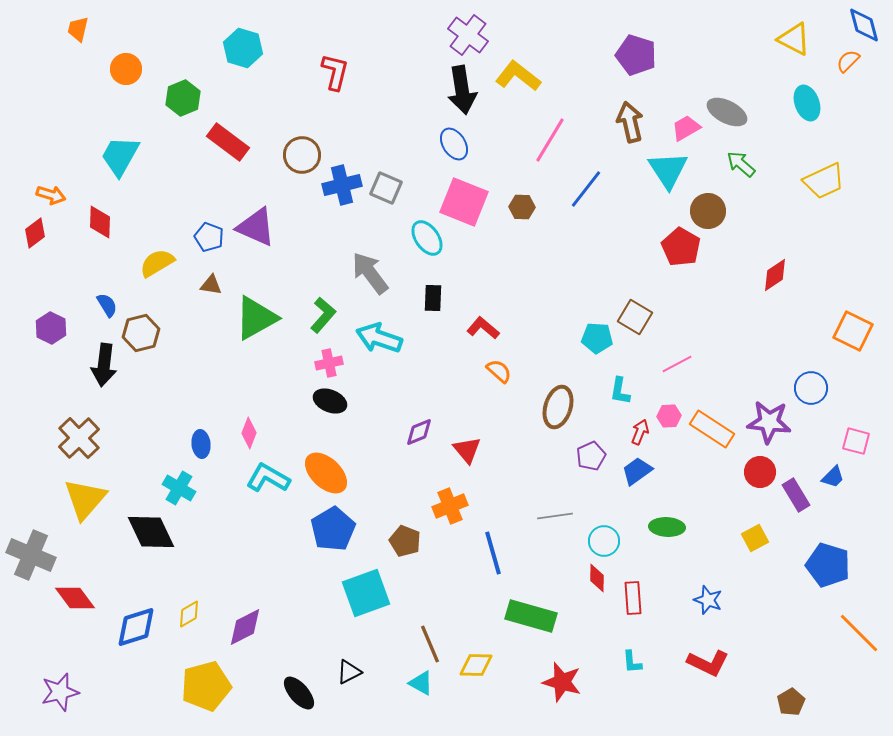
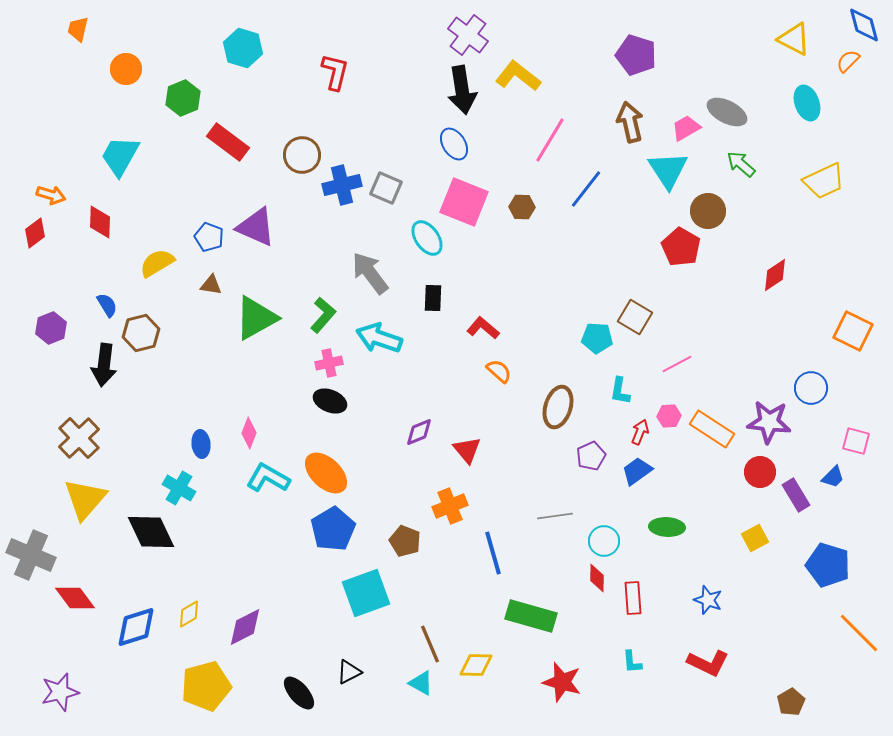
purple hexagon at (51, 328): rotated 12 degrees clockwise
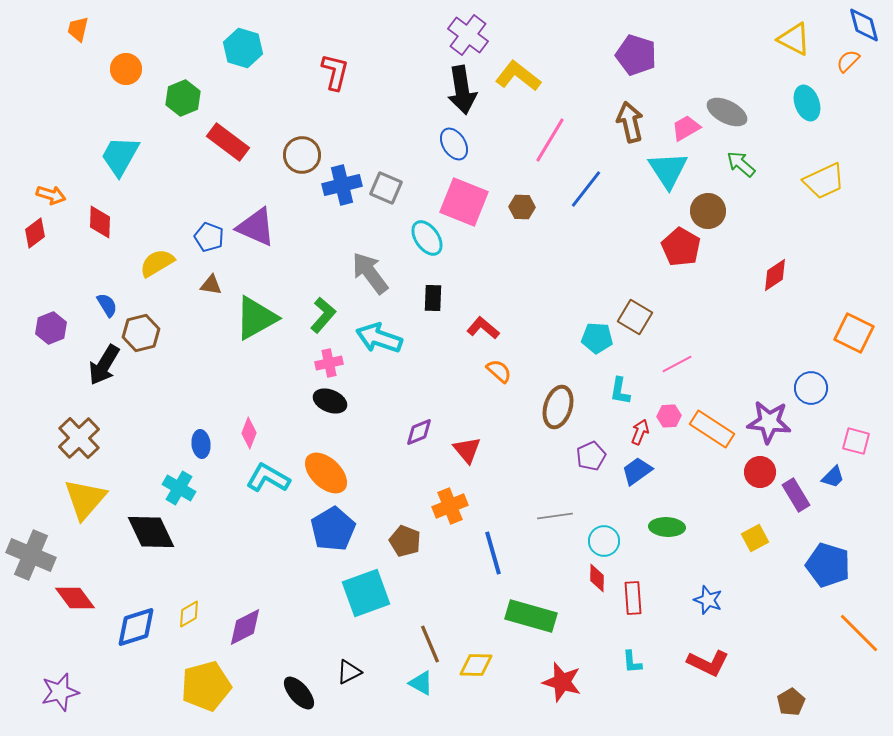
orange square at (853, 331): moved 1 px right, 2 px down
black arrow at (104, 365): rotated 24 degrees clockwise
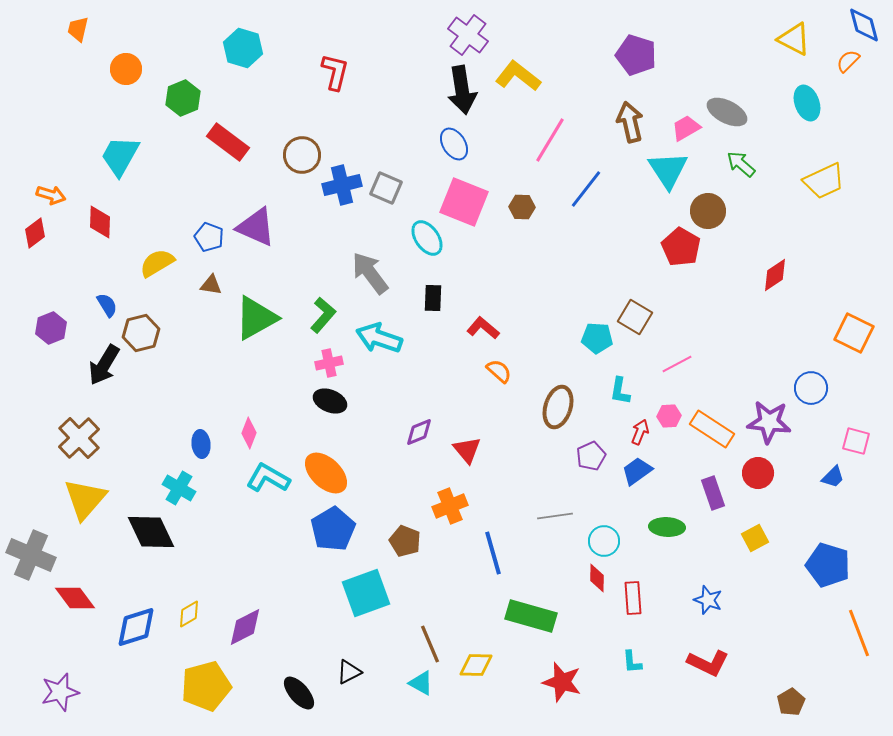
red circle at (760, 472): moved 2 px left, 1 px down
purple rectangle at (796, 495): moved 83 px left, 2 px up; rotated 12 degrees clockwise
orange line at (859, 633): rotated 24 degrees clockwise
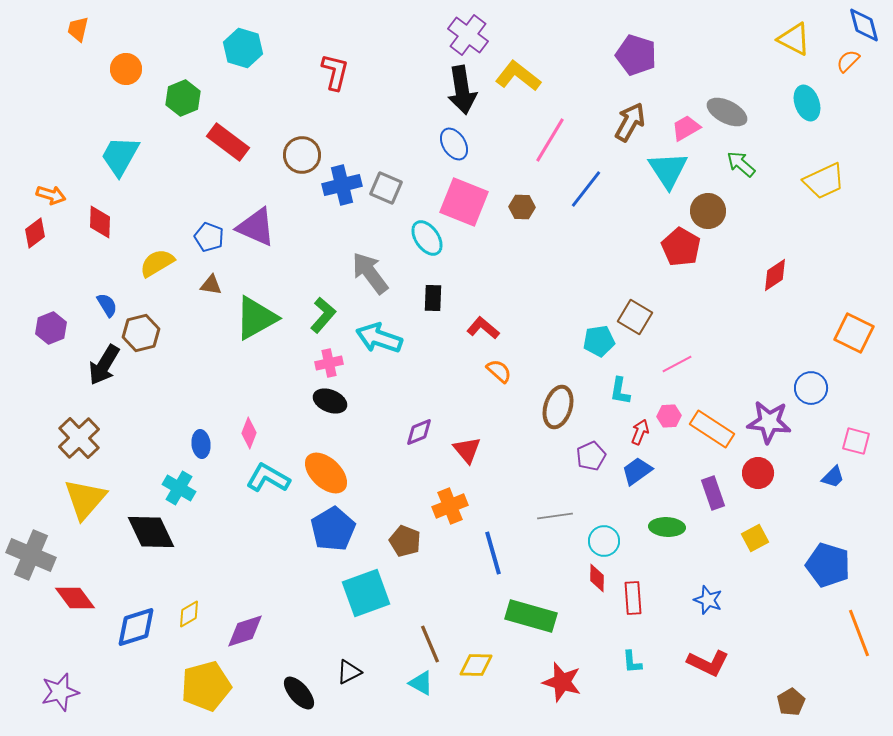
brown arrow at (630, 122): rotated 42 degrees clockwise
cyan pentagon at (597, 338): moved 2 px right, 3 px down; rotated 12 degrees counterclockwise
purple diamond at (245, 627): moved 4 px down; rotated 9 degrees clockwise
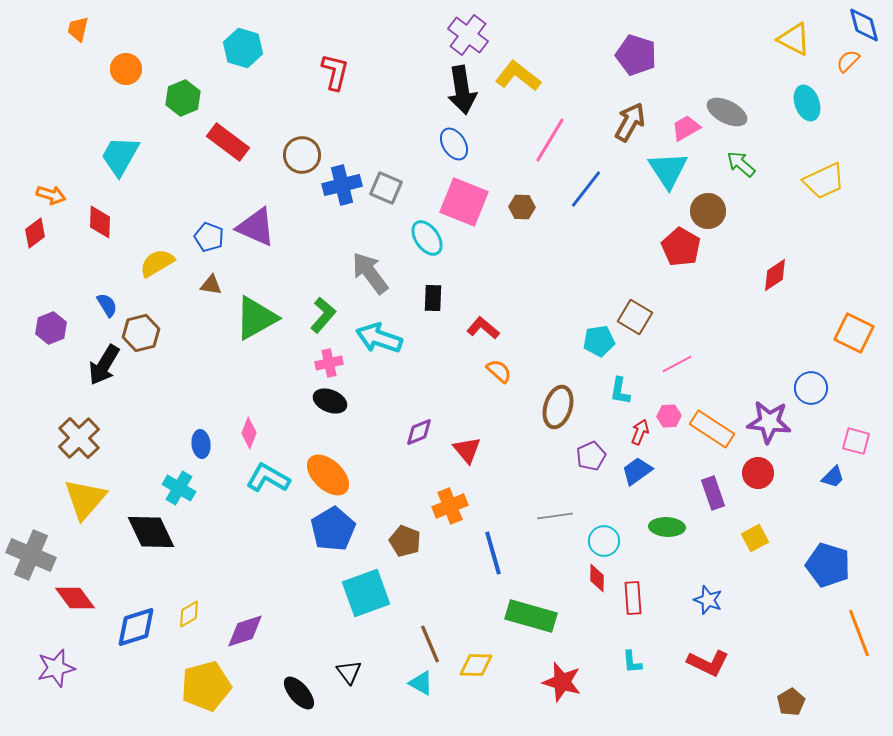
orange ellipse at (326, 473): moved 2 px right, 2 px down
black triangle at (349, 672): rotated 40 degrees counterclockwise
purple star at (60, 692): moved 4 px left, 24 px up
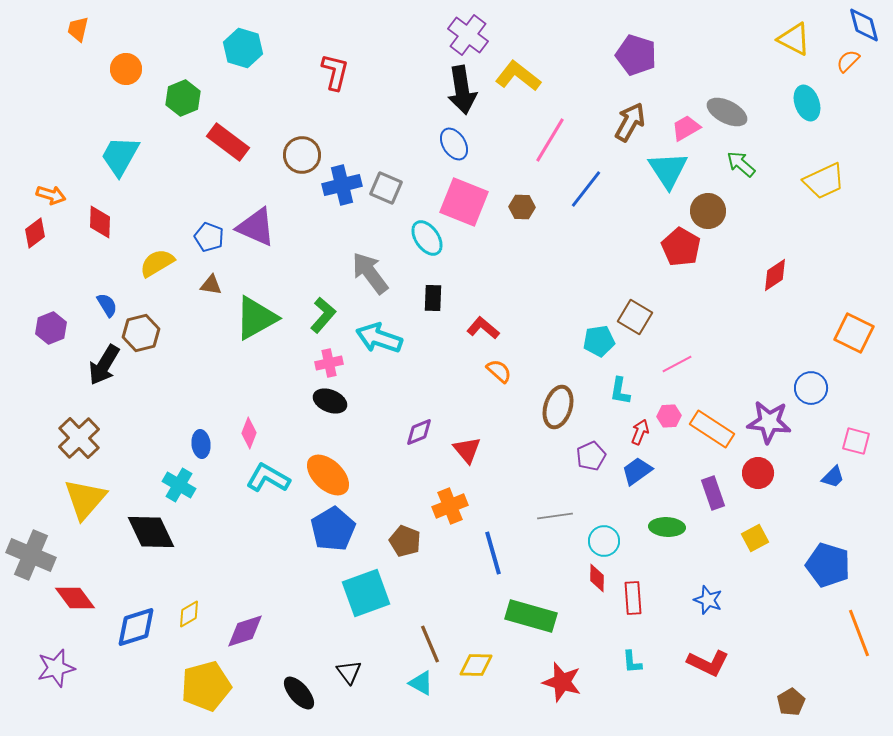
cyan cross at (179, 488): moved 3 px up
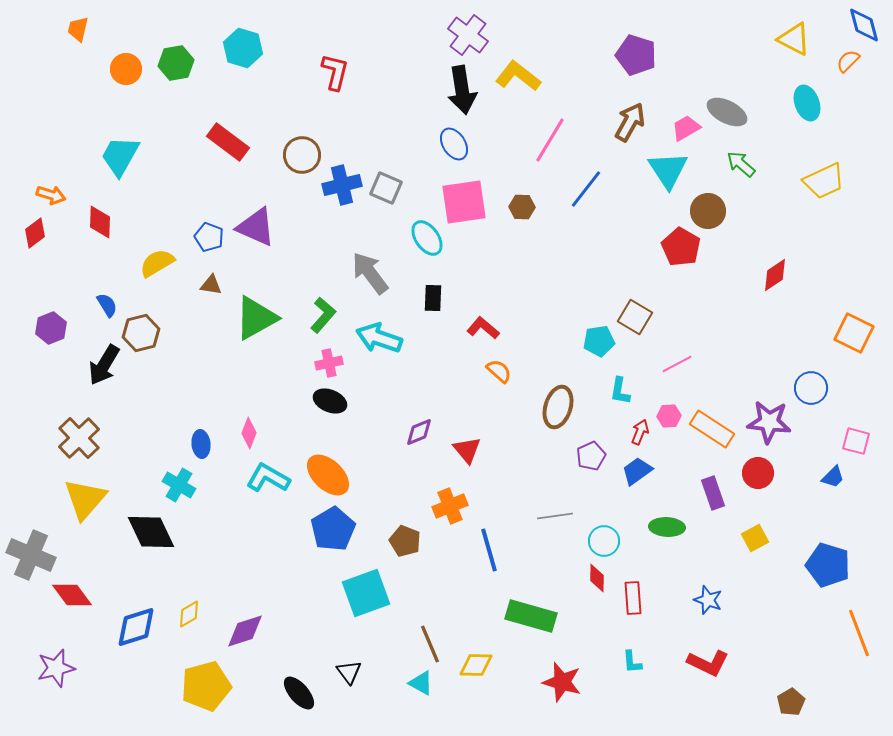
green hexagon at (183, 98): moved 7 px left, 35 px up; rotated 12 degrees clockwise
pink square at (464, 202): rotated 30 degrees counterclockwise
blue line at (493, 553): moved 4 px left, 3 px up
red diamond at (75, 598): moved 3 px left, 3 px up
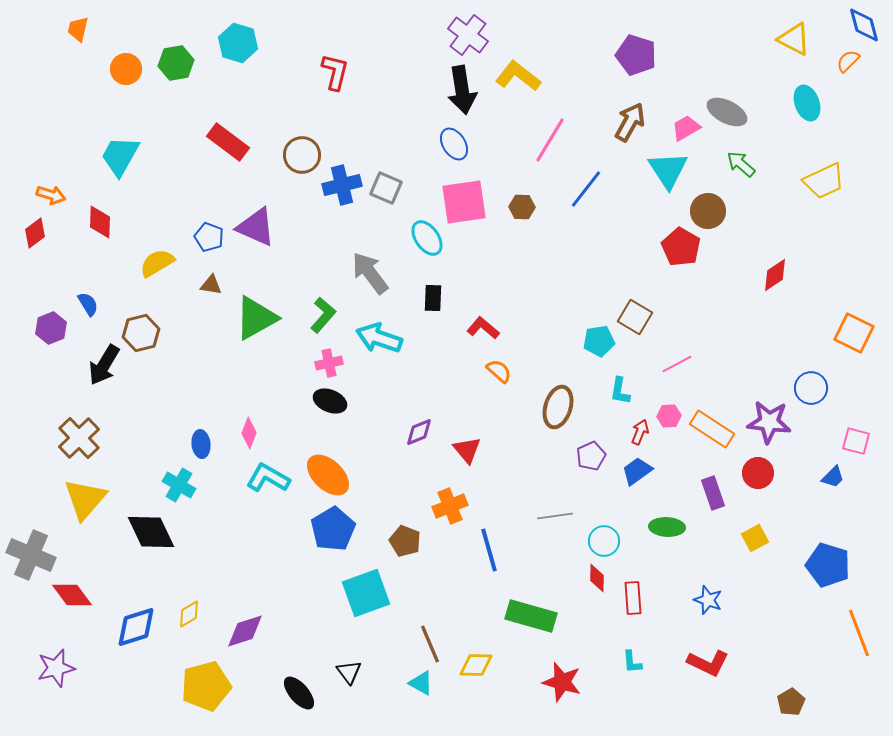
cyan hexagon at (243, 48): moved 5 px left, 5 px up
blue semicircle at (107, 305): moved 19 px left, 1 px up
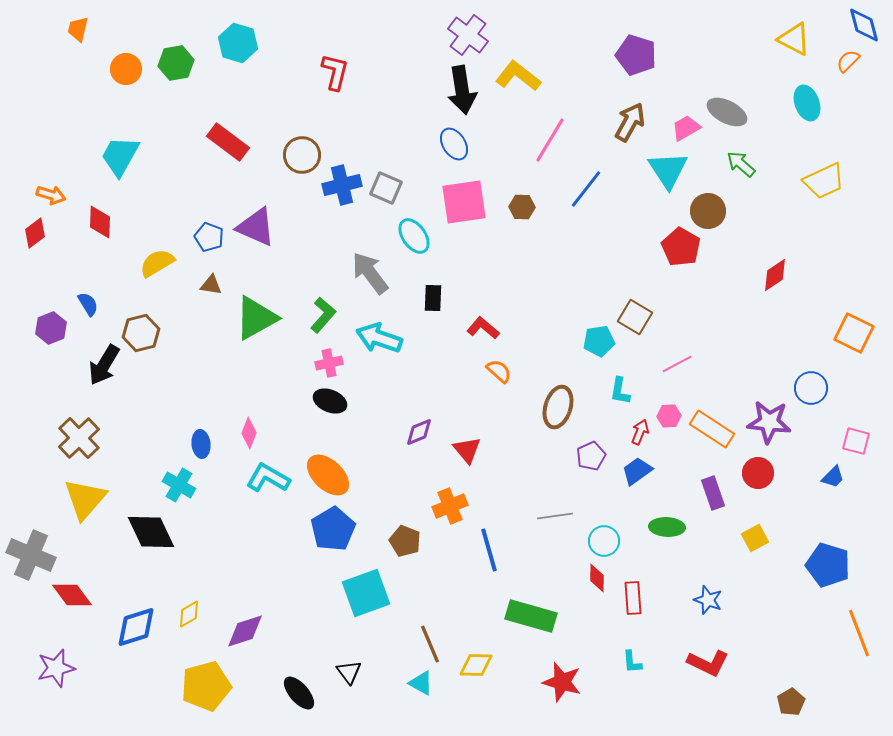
cyan ellipse at (427, 238): moved 13 px left, 2 px up
